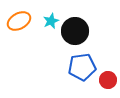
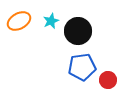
black circle: moved 3 px right
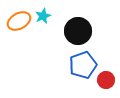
cyan star: moved 8 px left, 5 px up
blue pentagon: moved 1 px right, 2 px up; rotated 12 degrees counterclockwise
red circle: moved 2 px left
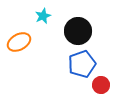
orange ellipse: moved 21 px down
blue pentagon: moved 1 px left, 1 px up
red circle: moved 5 px left, 5 px down
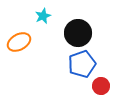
black circle: moved 2 px down
red circle: moved 1 px down
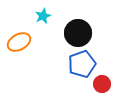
red circle: moved 1 px right, 2 px up
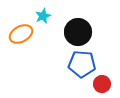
black circle: moved 1 px up
orange ellipse: moved 2 px right, 8 px up
blue pentagon: rotated 24 degrees clockwise
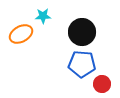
cyan star: rotated 21 degrees clockwise
black circle: moved 4 px right
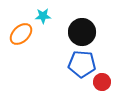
orange ellipse: rotated 15 degrees counterclockwise
red circle: moved 2 px up
